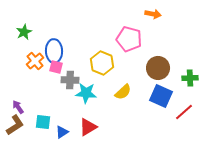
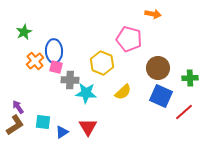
red triangle: rotated 30 degrees counterclockwise
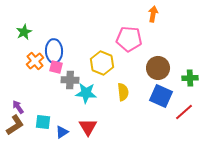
orange arrow: rotated 91 degrees counterclockwise
pink pentagon: rotated 10 degrees counterclockwise
yellow semicircle: rotated 54 degrees counterclockwise
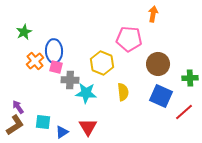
brown circle: moved 4 px up
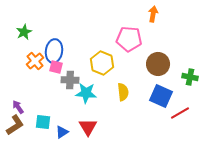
blue ellipse: rotated 10 degrees clockwise
green cross: moved 1 px up; rotated 14 degrees clockwise
red line: moved 4 px left, 1 px down; rotated 12 degrees clockwise
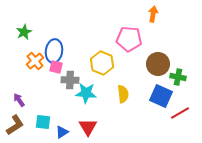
green cross: moved 12 px left
yellow semicircle: moved 2 px down
purple arrow: moved 1 px right, 7 px up
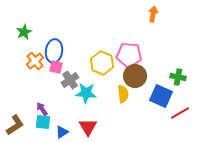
pink pentagon: moved 16 px down
brown circle: moved 23 px left, 12 px down
gray cross: rotated 36 degrees counterclockwise
purple arrow: moved 23 px right, 9 px down
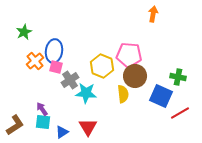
yellow hexagon: moved 3 px down
